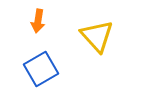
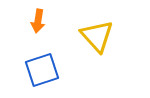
blue square: moved 1 px right, 1 px down; rotated 12 degrees clockwise
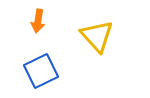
blue square: moved 1 px left, 1 px down; rotated 8 degrees counterclockwise
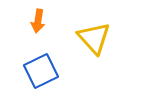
yellow triangle: moved 3 px left, 2 px down
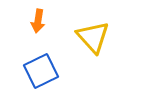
yellow triangle: moved 1 px left, 1 px up
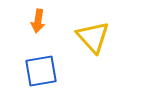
blue square: rotated 16 degrees clockwise
